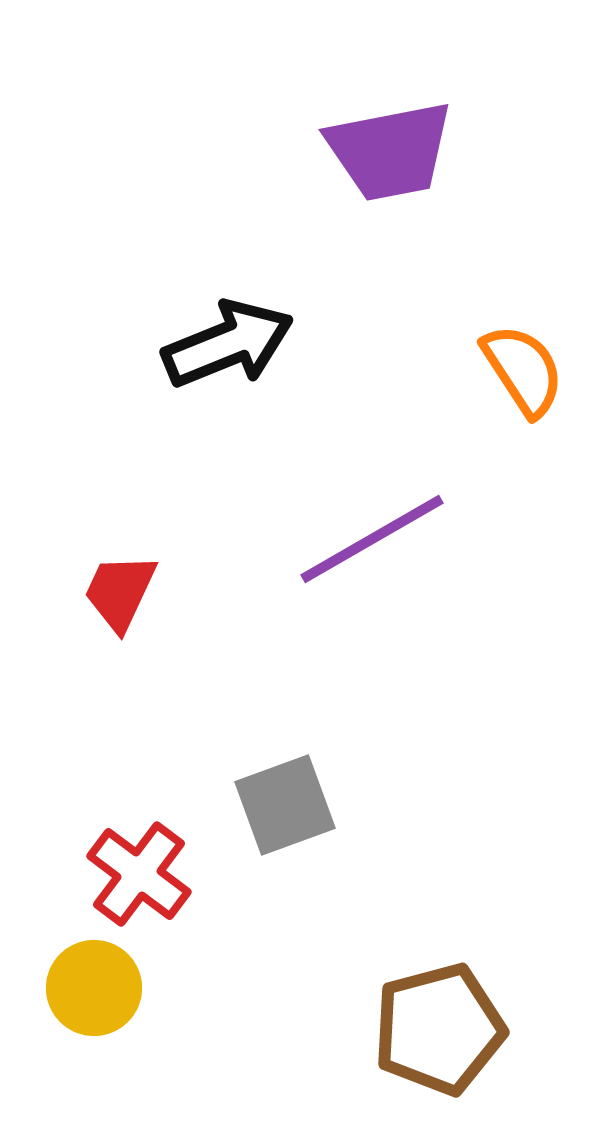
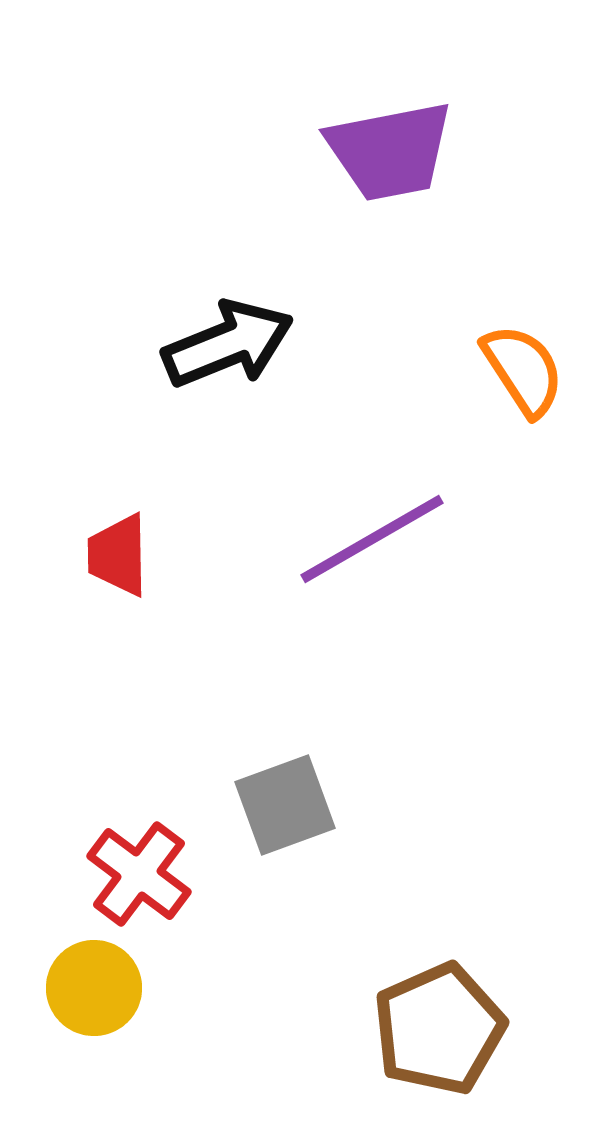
red trapezoid: moved 2 px left, 37 px up; rotated 26 degrees counterclockwise
brown pentagon: rotated 9 degrees counterclockwise
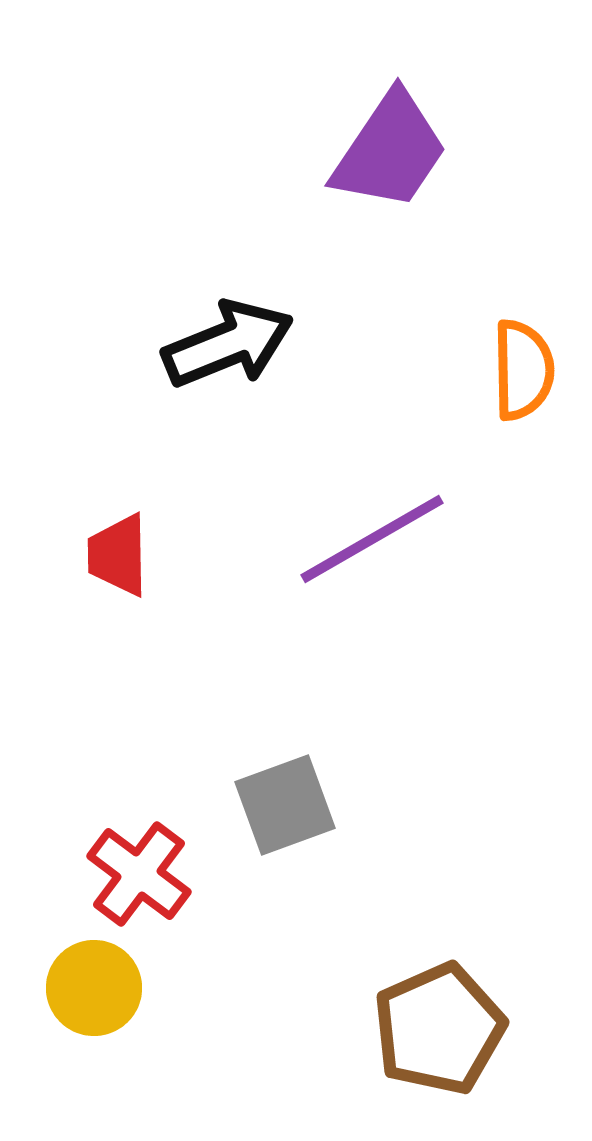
purple trapezoid: rotated 45 degrees counterclockwise
orange semicircle: rotated 32 degrees clockwise
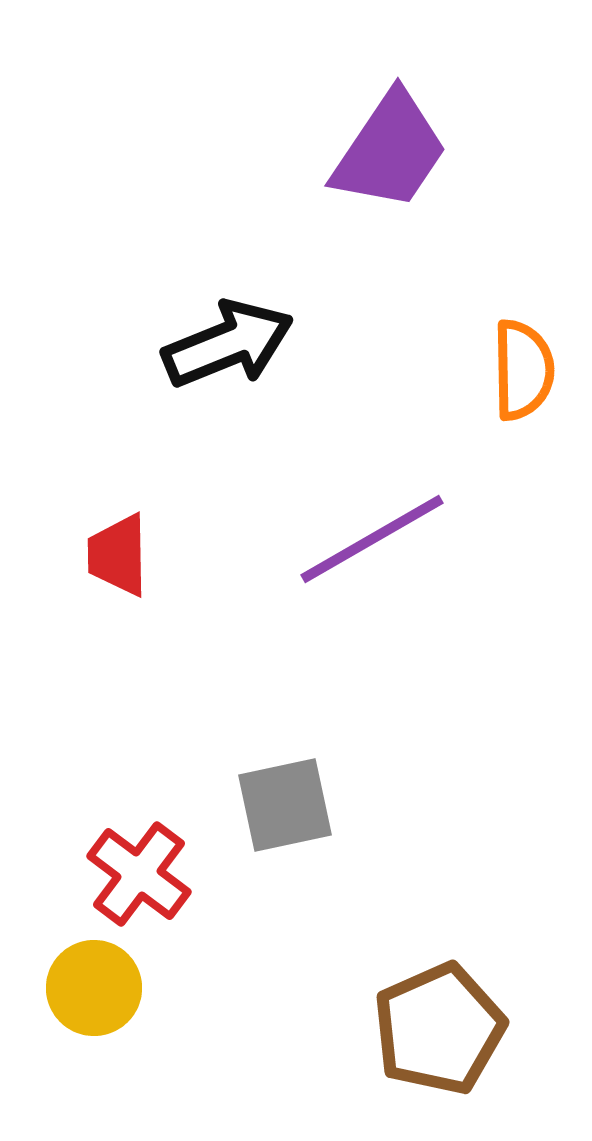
gray square: rotated 8 degrees clockwise
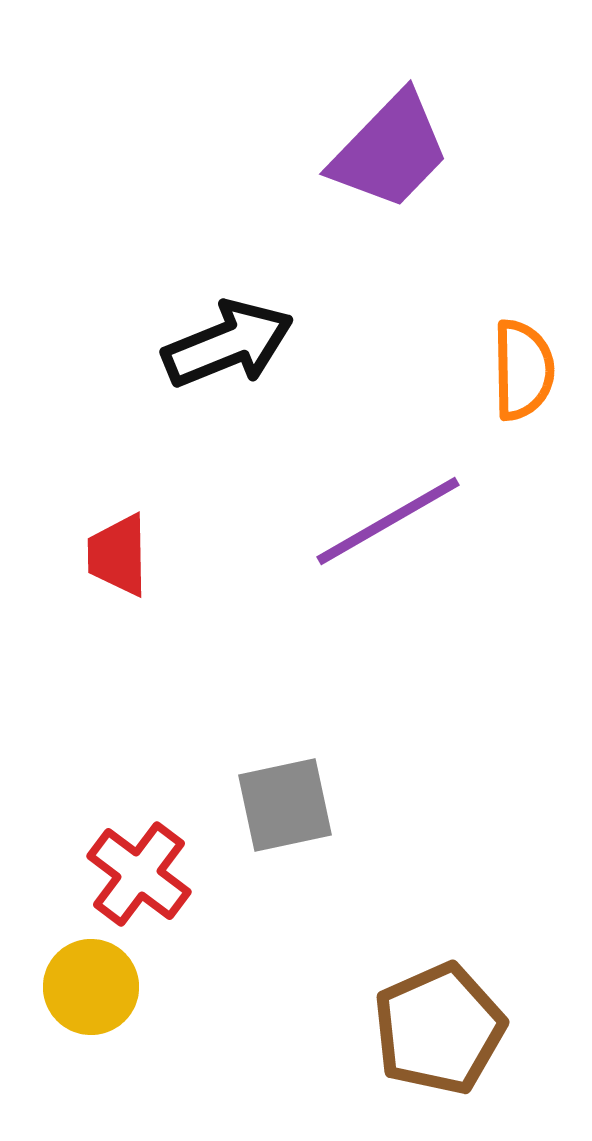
purple trapezoid: rotated 10 degrees clockwise
purple line: moved 16 px right, 18 px up
yellow circle: moved 3 px left, 1 px up
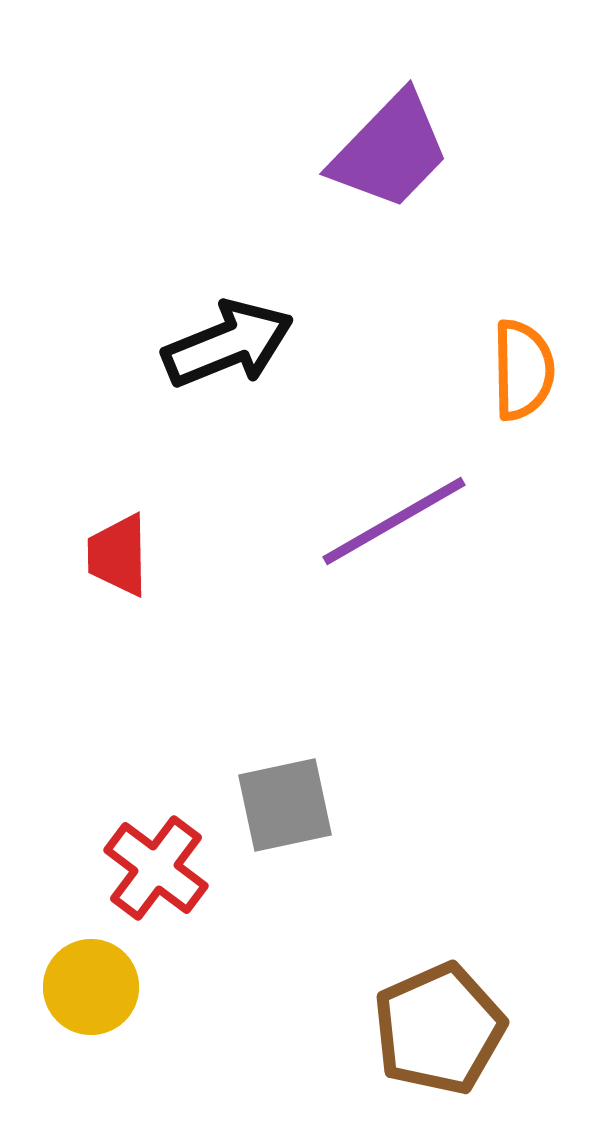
purple line: moved 6 px right
red cross: moved 17 px right, 6 px up
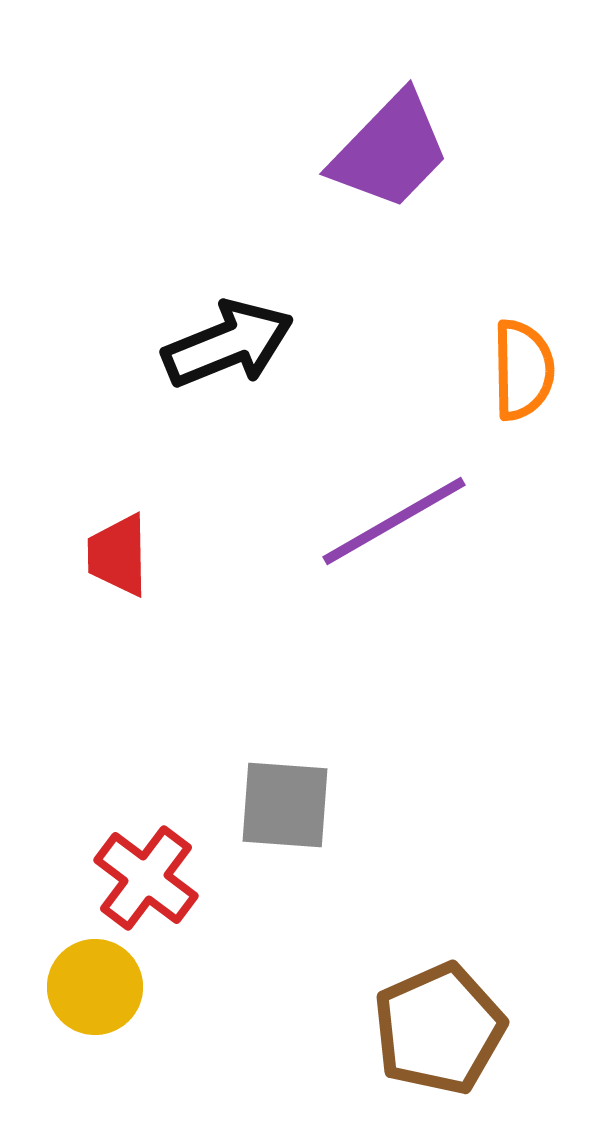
gray square: rotated 16 degrees clockwise
red cross: moved 10 px left, 10 px down
yellow circle: moved 4 px right
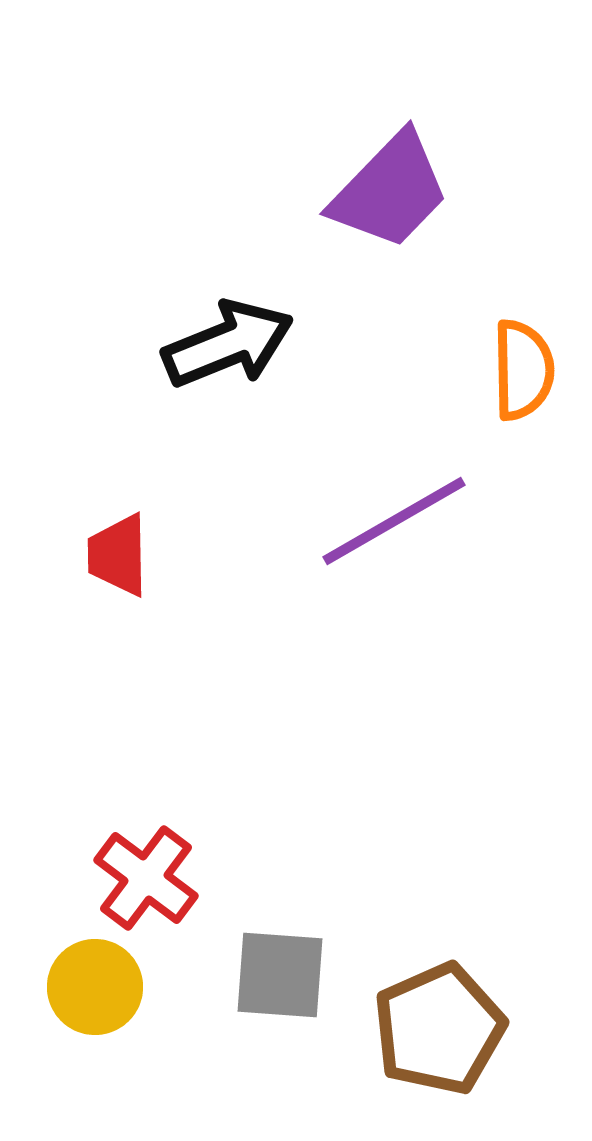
purple trapezoid: moved 40 px down
gray square: moved 5 px left, 170 px down
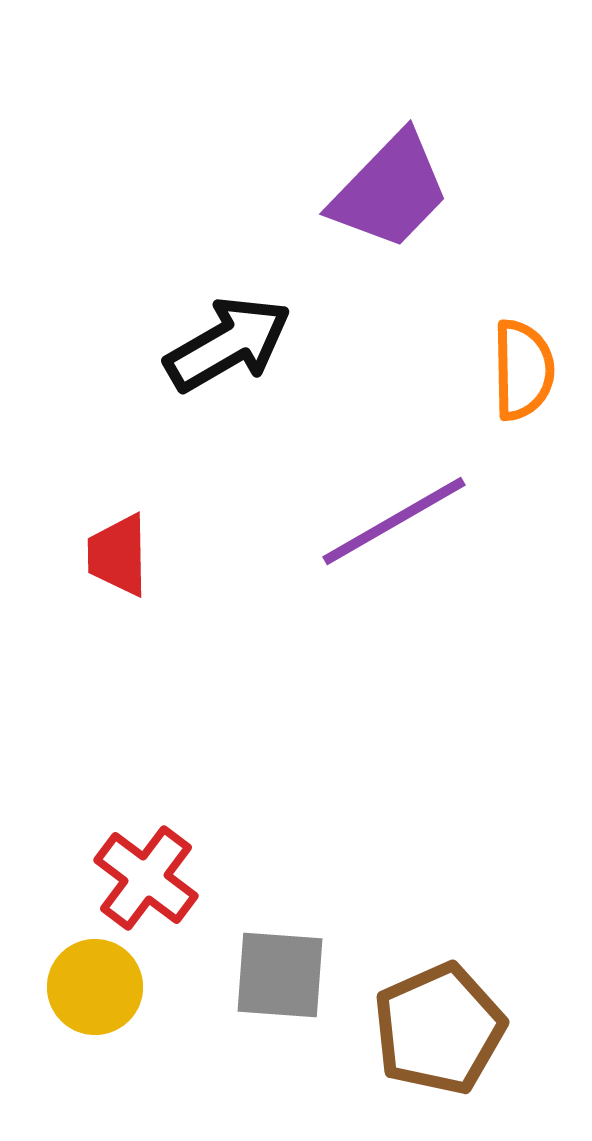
black arrow: rotated 8 degrees counterclockwise
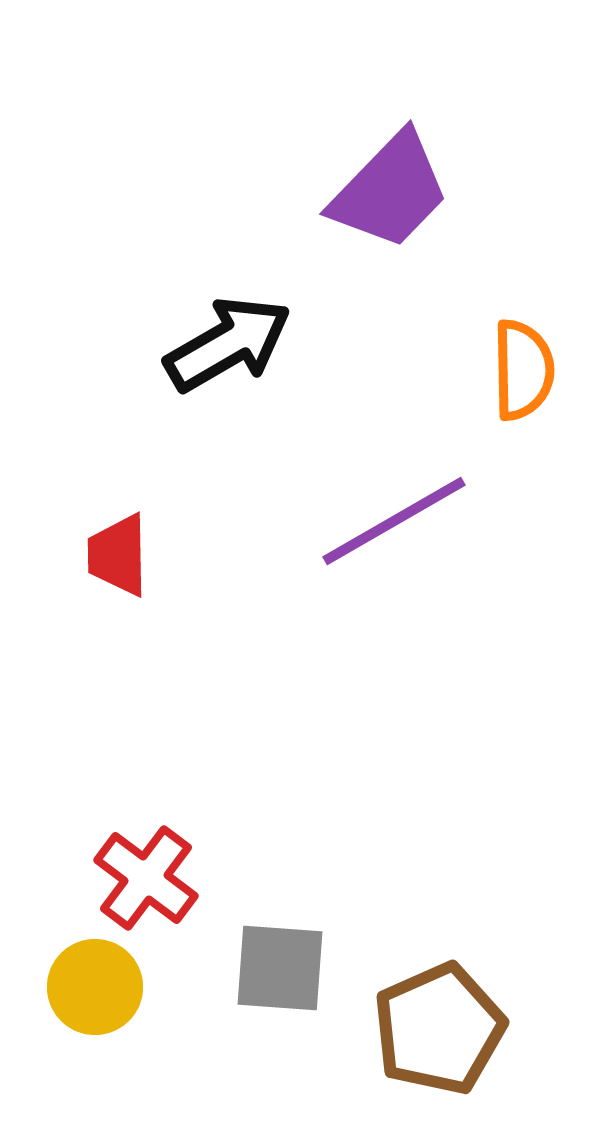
gray square: moved 7 px up
